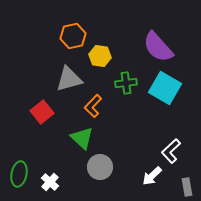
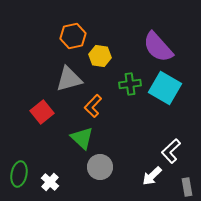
green cross: moved 4 px right, 1 px down
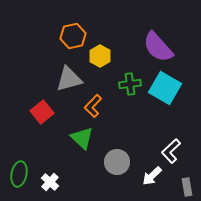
yellow hexagon: rotated 20 degrees clockwise
gray circle: moved 17 px right, 5 px up
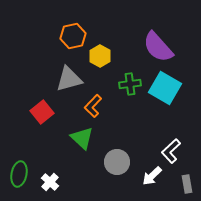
gray rectangle: moved 3 px up
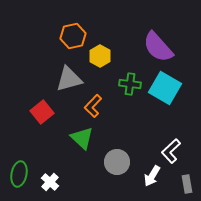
green cross: rotated 15 degrees clockwise
white arrow: rotated 15 degrees counterclockwise
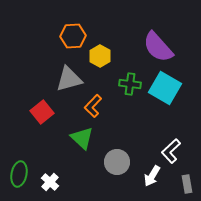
orange hexagon: rotated 10 degrees clockwise
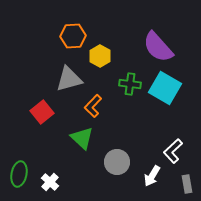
white L-shape: moved 2 px right
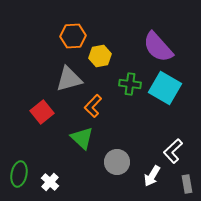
yellow hexagon: rotated 20 degrees clockwise
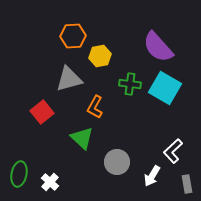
orange L-shape: moved 2 px right, 1 px down; rotated 15 degrees counterclockwise
